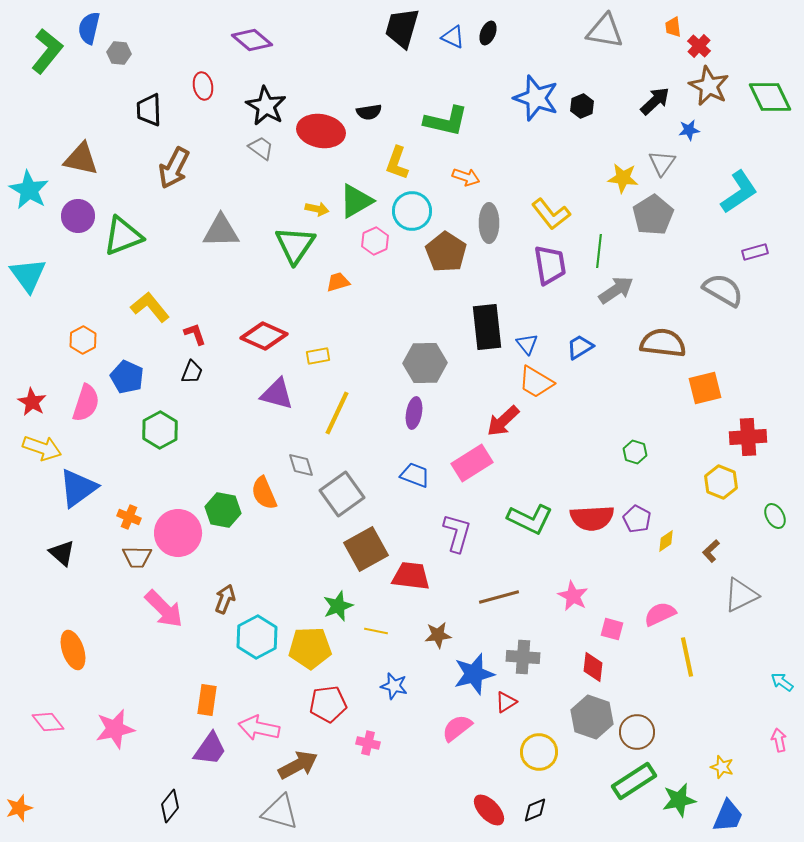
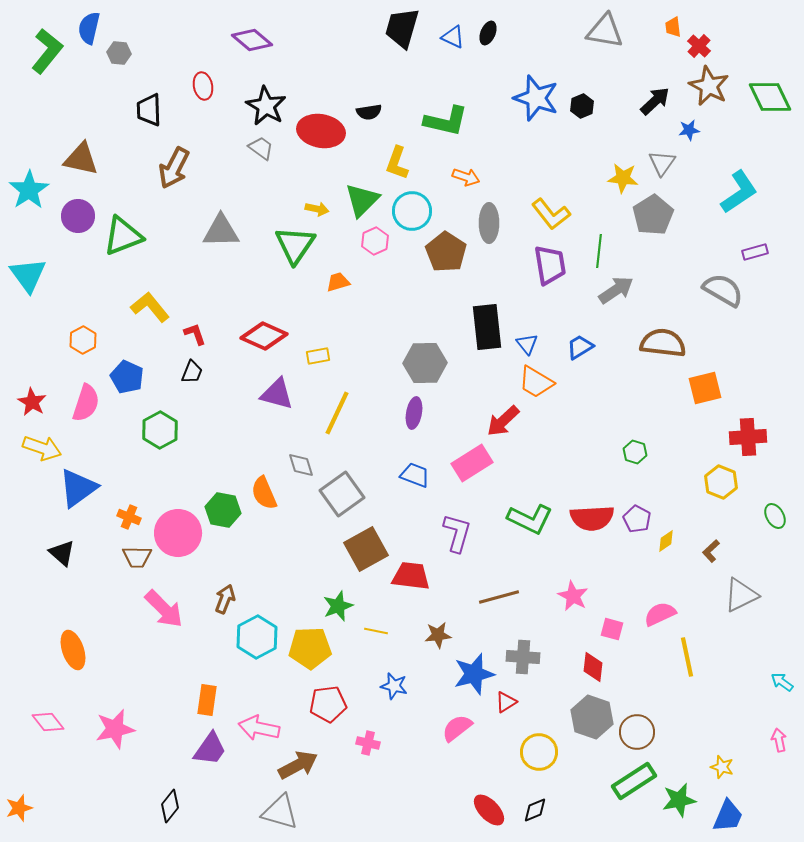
cyan star at (29, 190): rotated 9 degrees clockwise
green triangle at (356, 201): moved 6 px right, 1 px up; rotated 15 degrees counterclockwise
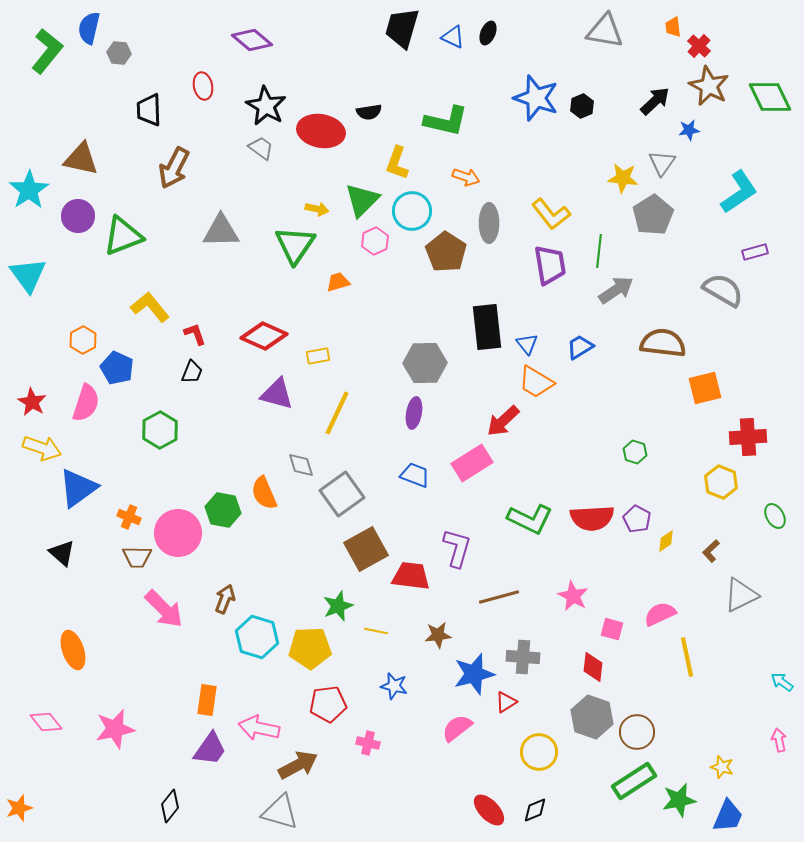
blue pentagon at (127, 377): moved 10 px left, 9 px up
purple L-shape at (457, 533): moved 15 px down
cyan hexagon at (257, 637): rotated 15 degrees counterclockwise
pink diamond at (48, 722): moved 2 px left
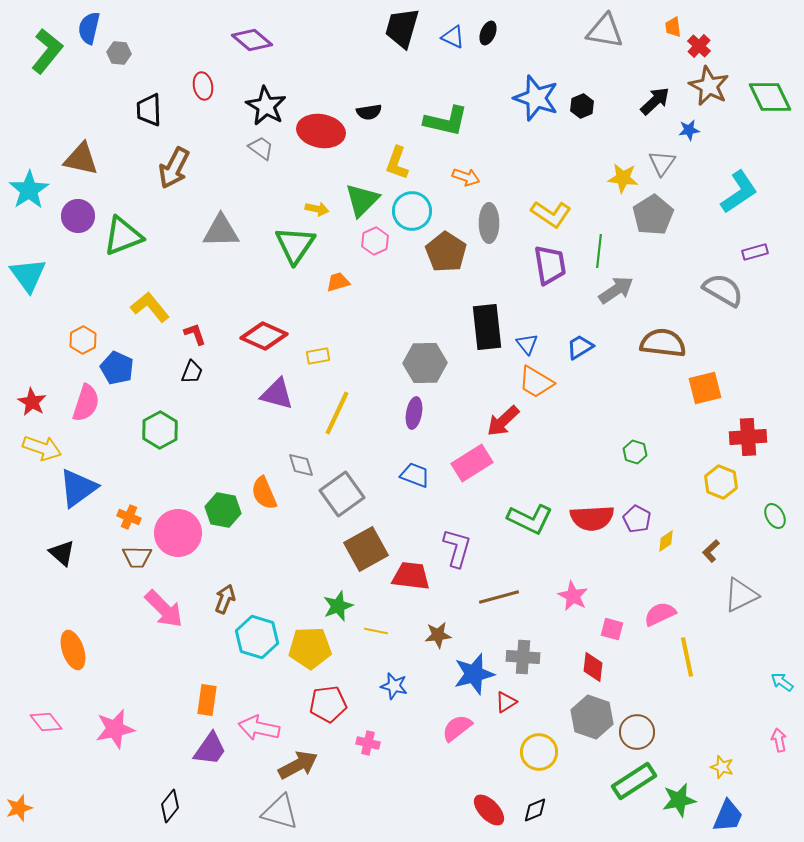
yellow L-shape at (551, 214): rotated 18 degrees counterclockwise
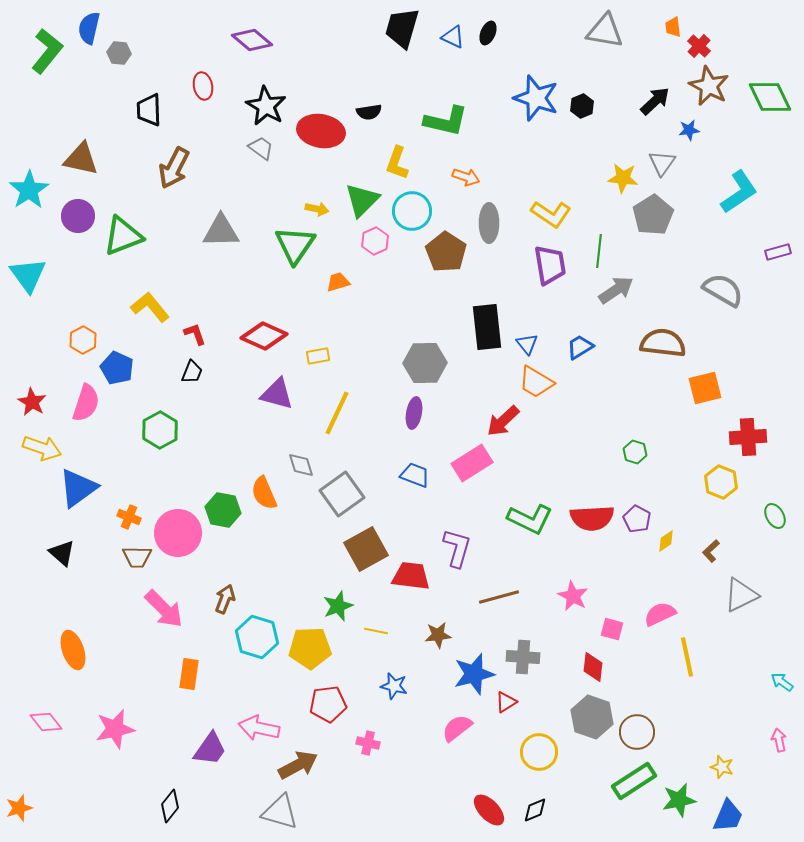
purple rectangle at (755, 252): moved 23 px right
orange rectangle at (207, 700): moved 18 px left, 26 px up
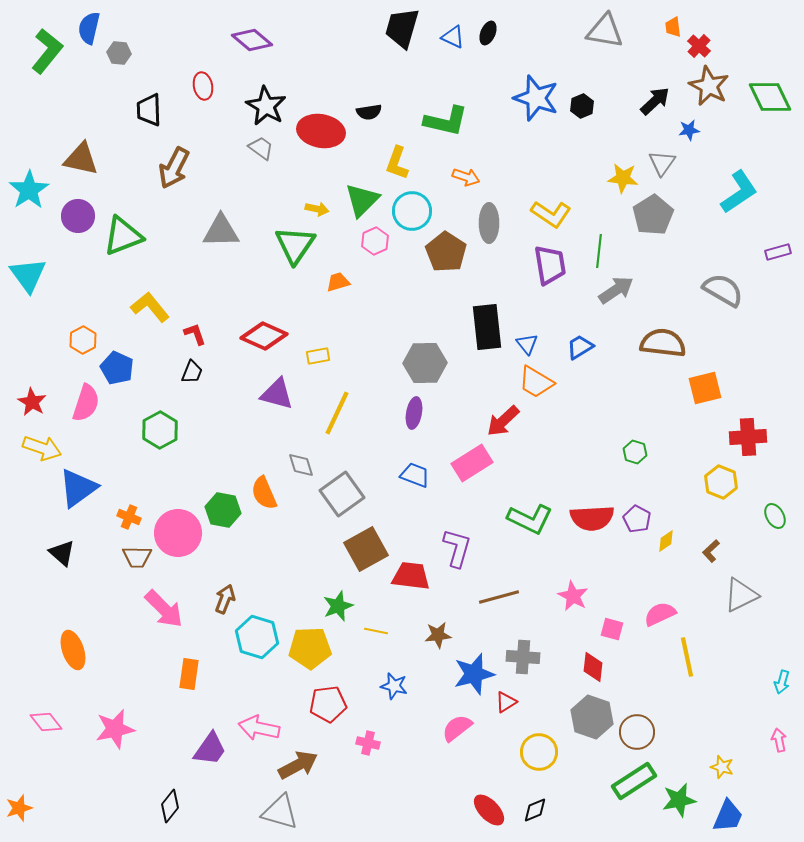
cyan arrow at (782, 682): rotated 110 degrees counterclockwise
